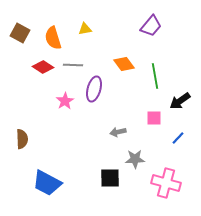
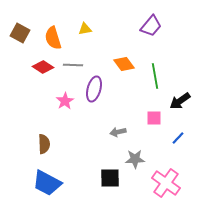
brown semicircle: moved 22 px right, 5 px down
pink cross: rotated 20 degrees clockwise
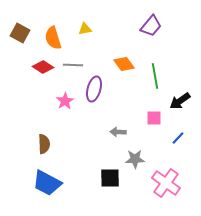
gray arrow: rotated 14 degrees clockwise
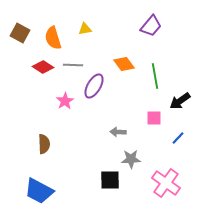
purple ellipse: moved 3 px up; rotated 15 degrees clockwise
gray star: moved 4 px left
black square: moved 2 px down
blue trapezoid: moved 8 px left, 8 px down
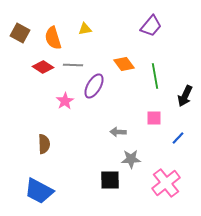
black arrow: moved 5 px right, 5 px up; rotated 30 degrees counterclockwise
pink cross: rotated 16 degrees clockwise
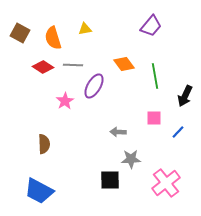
blue line: moved 6 px up
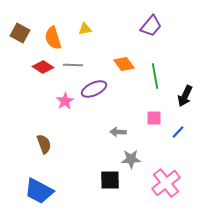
purple ellipse: moved 3 px down; rotated 35 degrees clockwise
brown semicircle: rotated 18 degrees counterclockwise
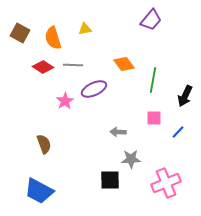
purple trapezoid: moved 6 px up
green line: moved 2 px left, 4 px down; rotated 20 degrees clockwise
pink cross: rotated 16 degrees clockwise
